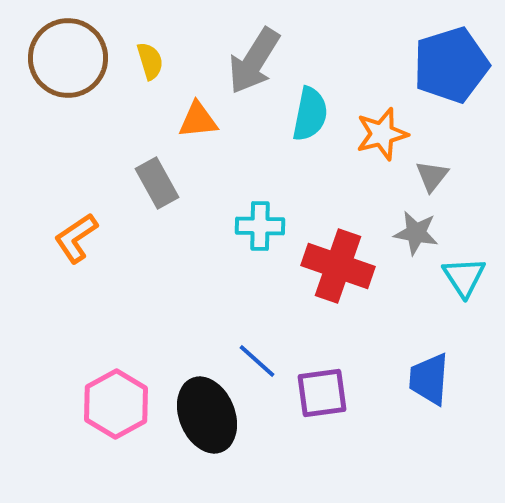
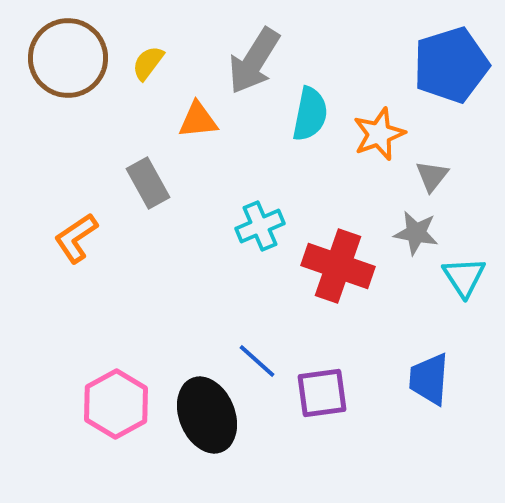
yellow semicircle: moved 2 px left, 2 px down; rotated 126 degrees counterclockwise
orange star: moved 3 px left; rotated 6 degrees counterclockwise
gray rectangle: moved 9 px left
cyan cross: rotated 24 degrees counterclockwise
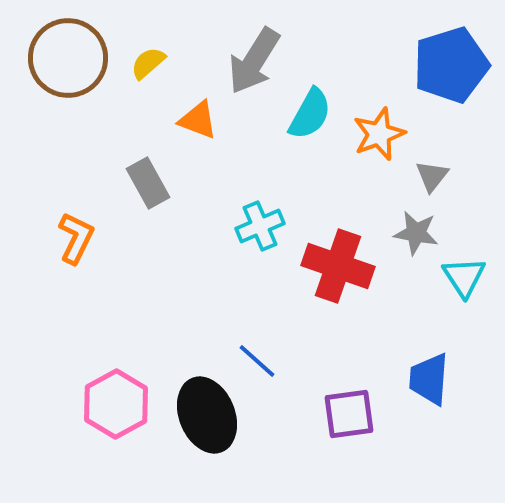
yellow semicircle: rotated 12 degrees clockwise
cyan semicircle: rotated 18 degrees clockwise
orange triangle: rotated 27 degrees clockwise
orange L-shape: rotated 150 degrees clockwise
purple square: moved 27 px right, 21 px down
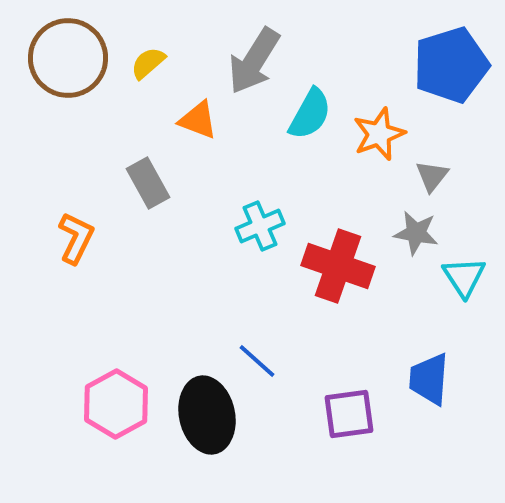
black ellipse: rotated 10 degrees clockwise
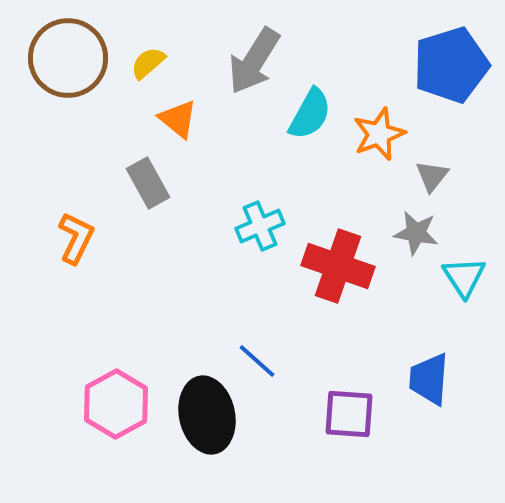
orange triangle: moved 20 px left, 1 px up; rotated 18 degrees clockwise
purple square: rotated 12 degrees clockwise
